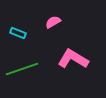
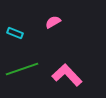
cyan rectangle: moved 3 px left
pink L-shape: moved 6 px left, 16 px down; rotated 16 degrees clockwise
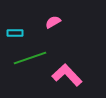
cyan rectangle: rotated 21 degrees counterclockwise
green line: moved 8 px right, 11 px up
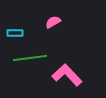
green line: rotated 12 degrees clockwise
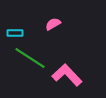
pink semicircle: moved 2 px down
green line: rotated 40 degrees clockwise
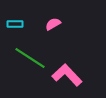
cyan rectangle: moved 9 px up
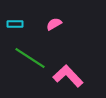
pink semicircle: moved 1 px right
pink L-shape: moved 1 px right, 1 px down
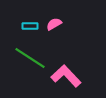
cyan rectangle: moved 15 px right, 2 px down
pink L-shape: moved 2 px left
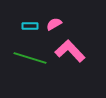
green line: rotated 16 degrees counterclockwise
pink L-shape: moved 4 px right, 25 px up
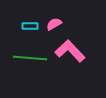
green line: rotated 12 degrees counterclockwise
